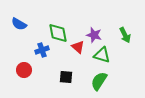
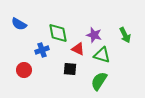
red triangle: moved 2 px down; rotated 16 degrees counterclockwise
black square: moved 4 px right, 8 px up
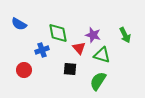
purple star: moved 1 px left
red triangle: moved 1 px right, 1 px up; rotated 24 degrees clockwise
green semicircle: moved 1 px left
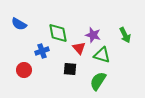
blue cross: moved 1 px down
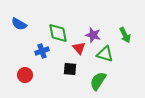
green triangle: moved 3 px right, 1 px up
red circle: moved 1 px right, 5 px down
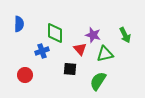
blue semicircle: rotated 119 degrees counterclockwise
green diamond: moved 3 px left; rotated 10 degrees clockwise
red triangle: moved 1 px right, 1 px down
green triangle: rotated 30 degrees counterclockwise
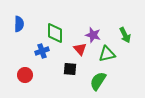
green triangle: moved 2 px right
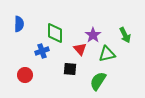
purple star: rotated 21 degrees clockwise
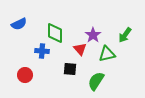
blue semicircle: rotated 63 degrees clockwise
green arrow: rotated 63 degrees clockwise
blue cross: rotated 24 degrees clockwise
green semicircle: moved 2 px left
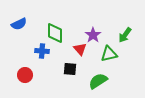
green triangle: moved 2 px right
green semicircle: moved 2 px right; rotated 24 degrees clockwise
